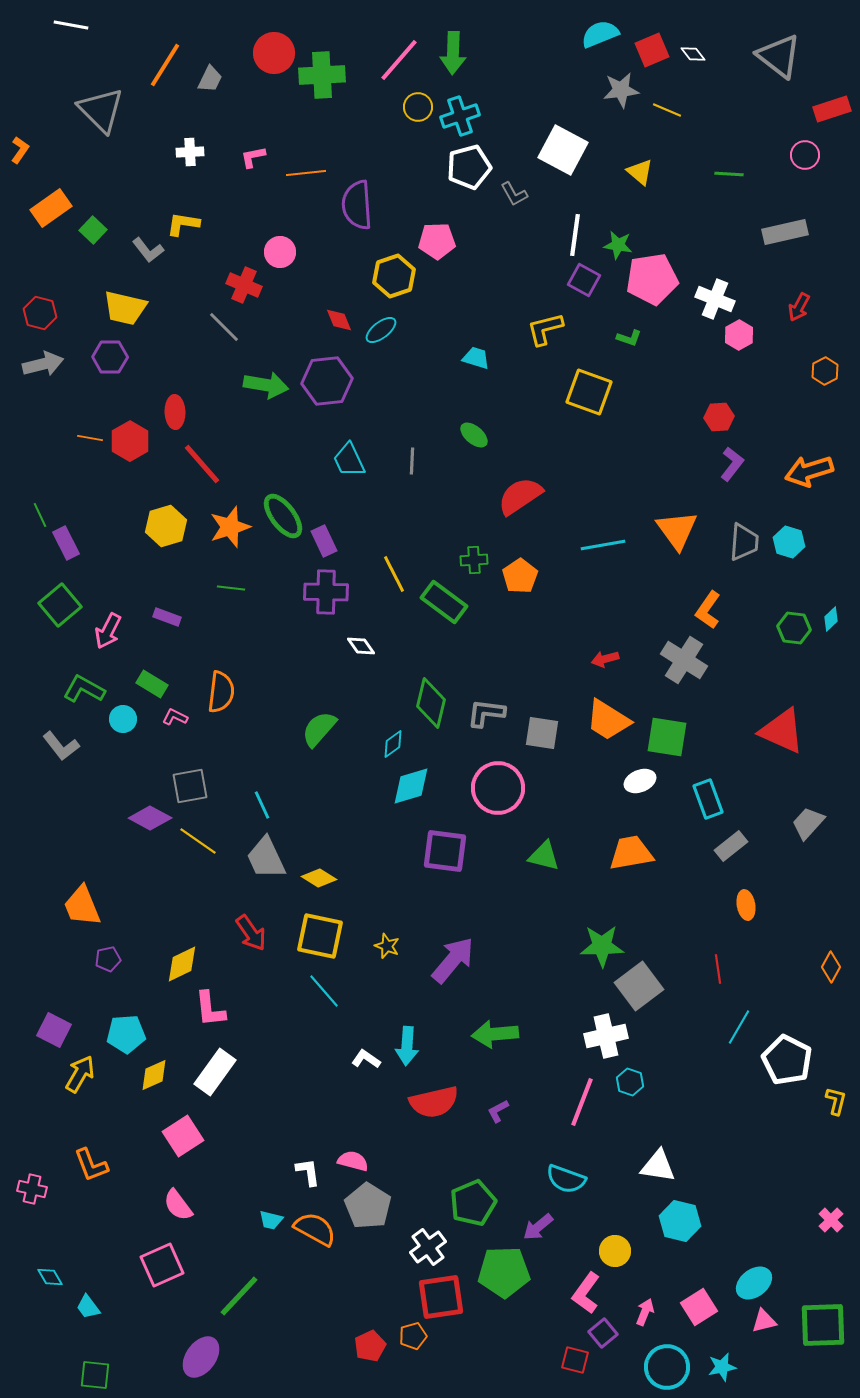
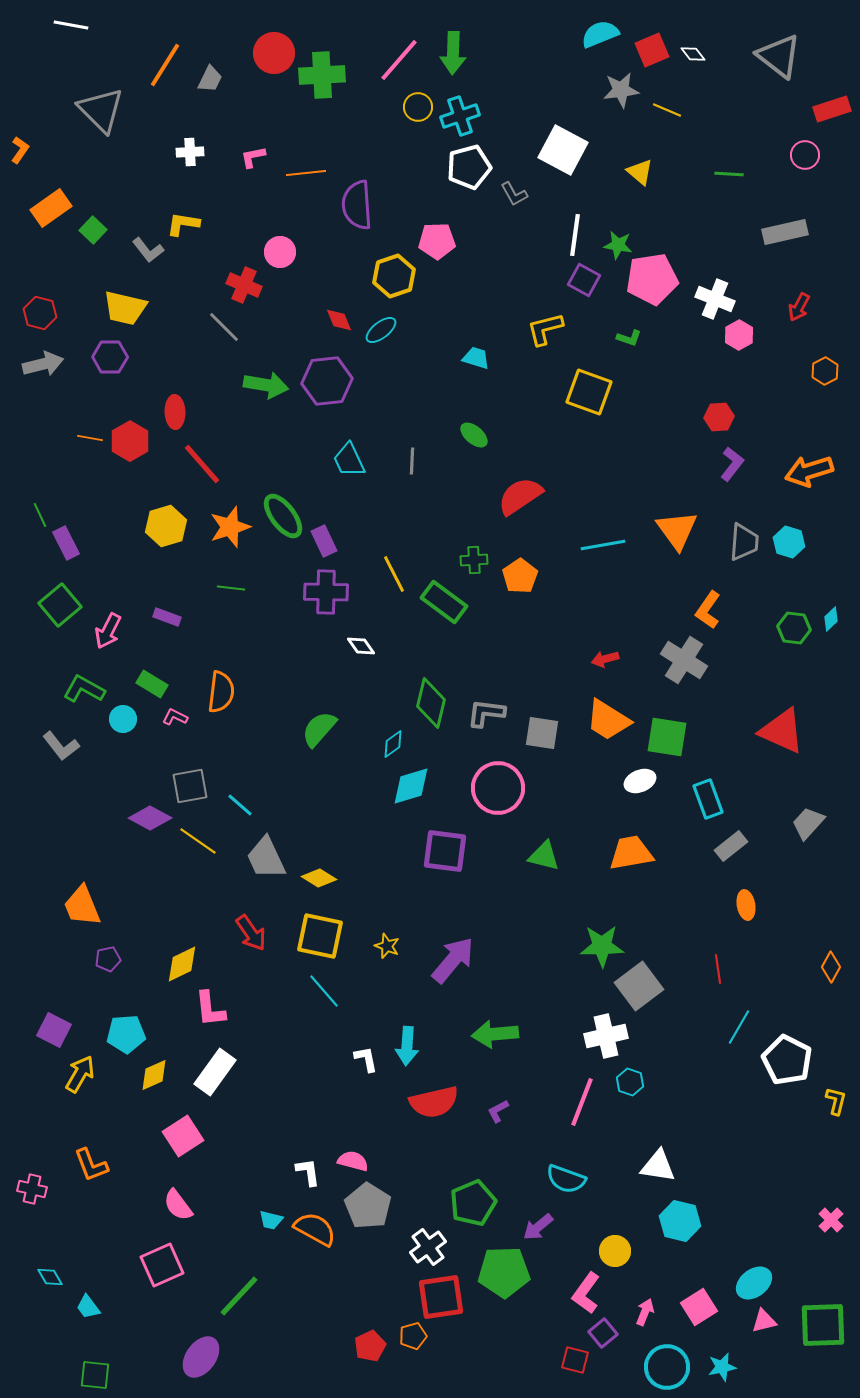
cyan line at (262, 805): moved 22 px left; rotated 24 degrees counterclockwise
white L-shape at (366, 1059): rotated 44 degrees clockwise
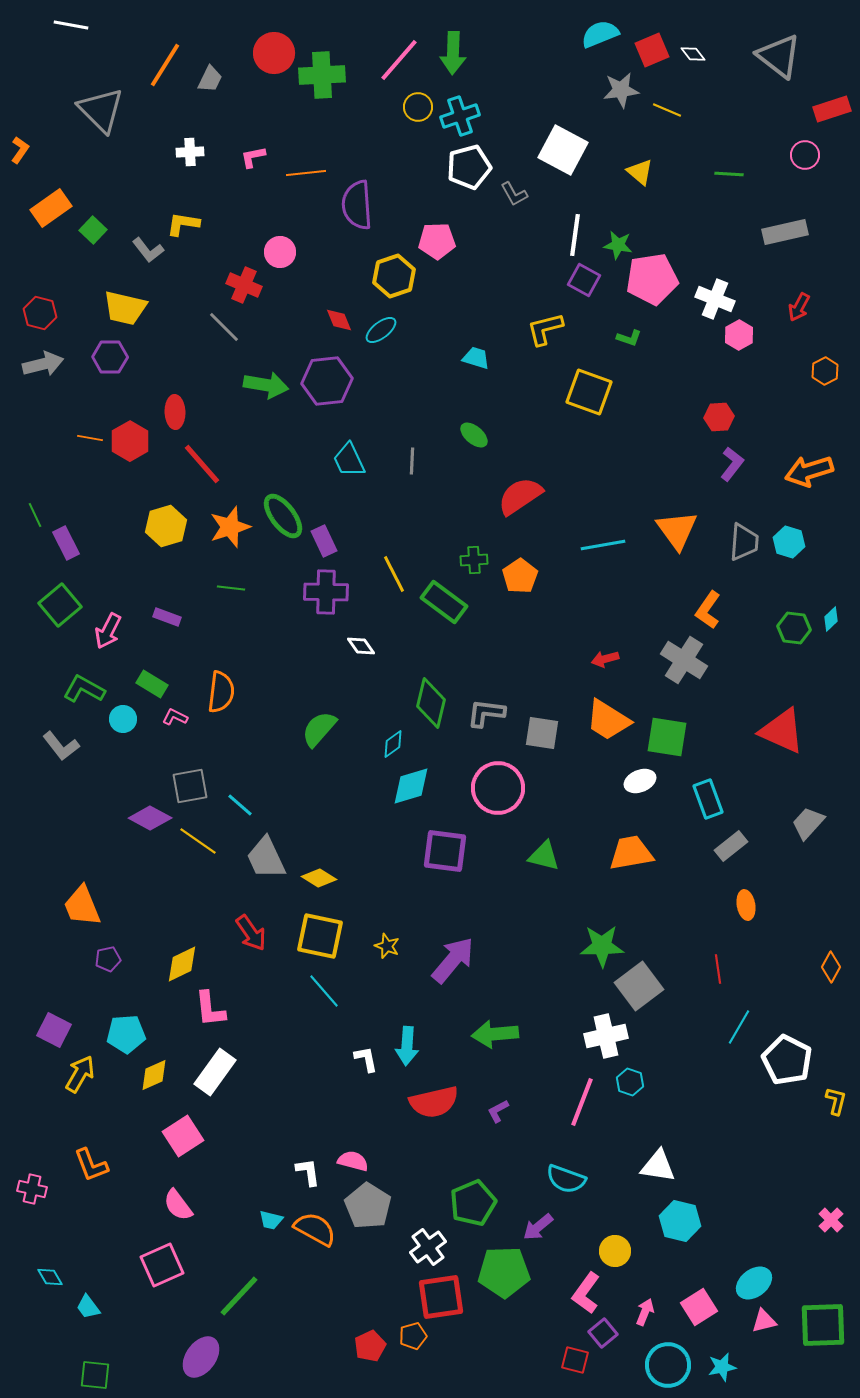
green line at (40, 515): moved 5 px left
cyan circle at (667, 1367): moved 1 px right, 2 px up
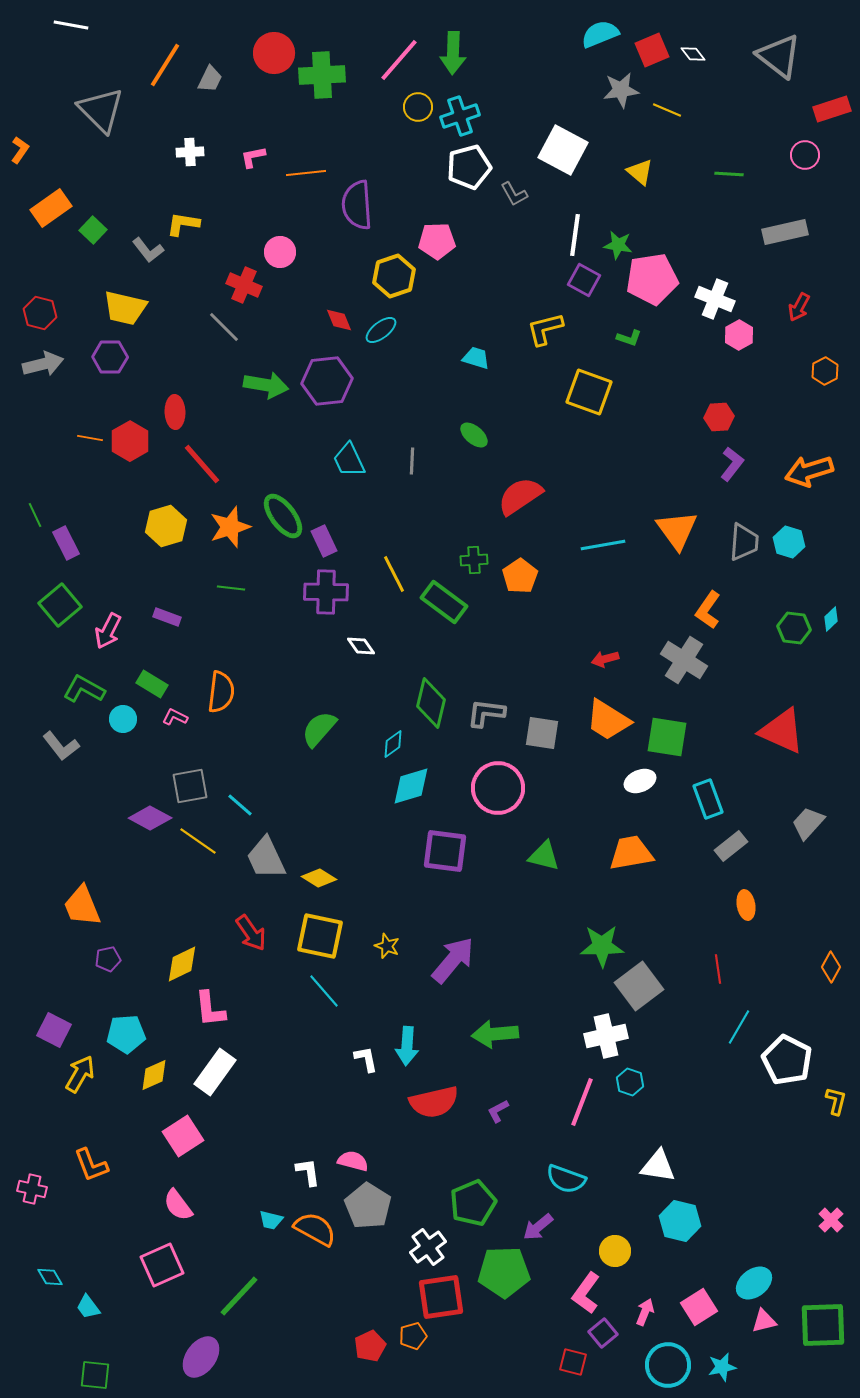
red square at (575, 1360): moved 2 px left, 2 px down
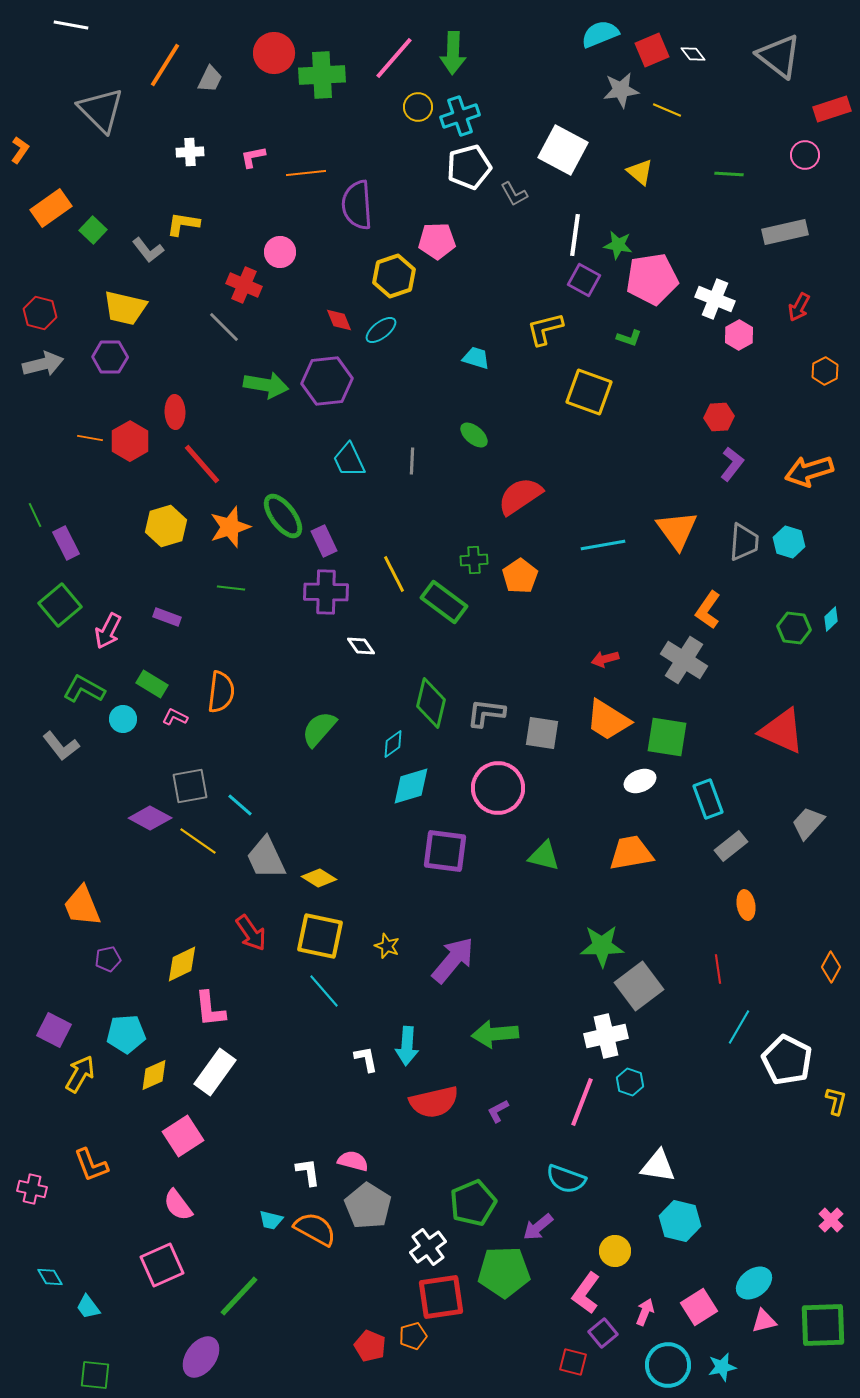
pink line at (399, 60): moved 5 px left, 2 px up
red pentagon at (370, 1346): rotated 24 degrees counterclockwise
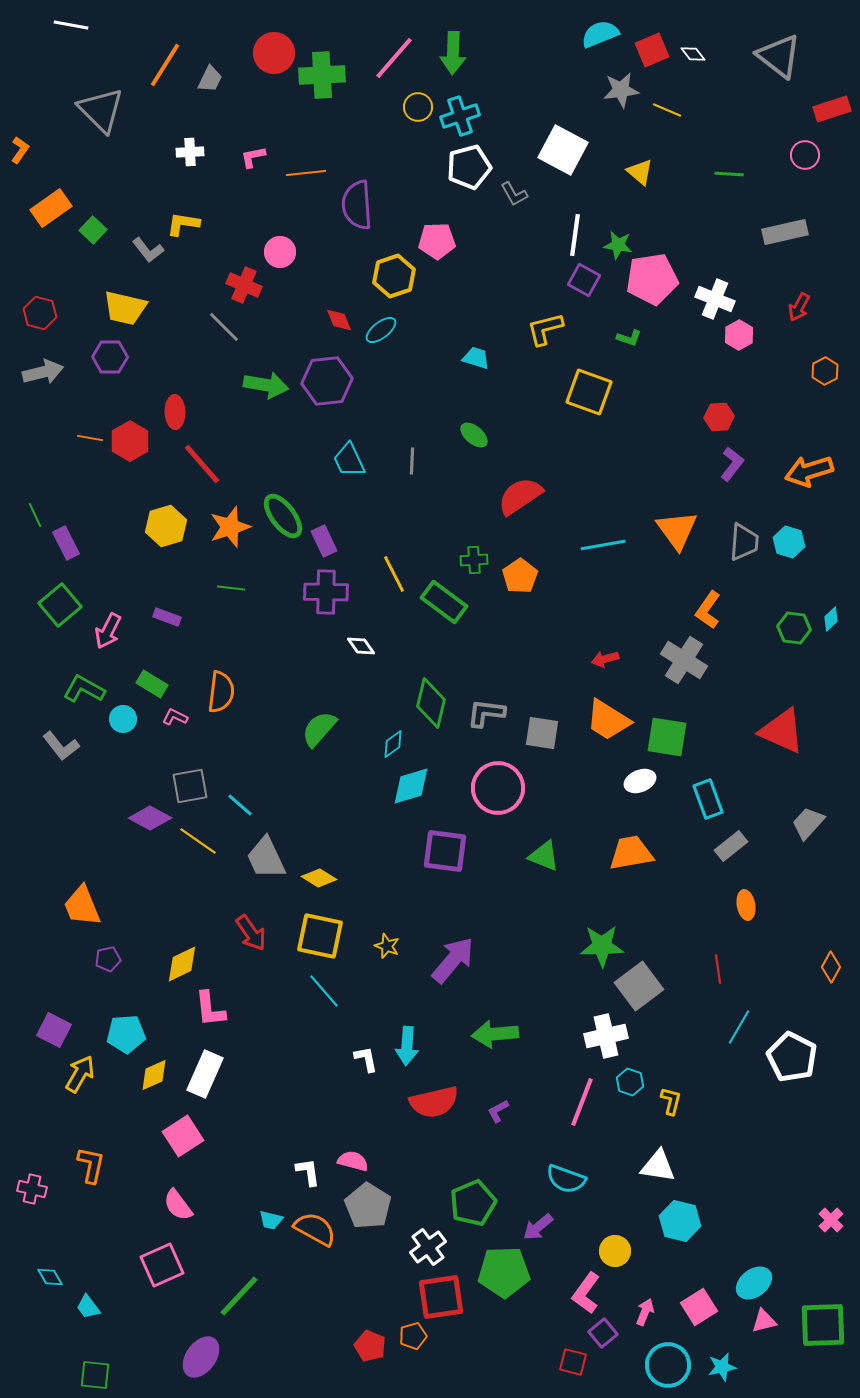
gray arrow at (43, 364): moved 8 px down
green triangle at (544, 856): rotated 8 degrees clockwise
white pentagon at (787, 1060): moved 5 px right, 3 px up
white rectangle at (215, 1072): moved 10 px left, 2 px down; rotated 12 degrees counterclockwise
yellow L-shape at (836, 1101): moved 165 px left
orange L-shape at (91, 1165): rotated 147 degrees counterclockwise
